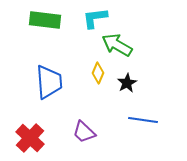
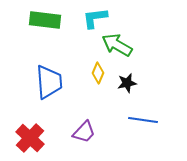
black star: rotated 18 degrees clockwise
purple trapezoid: rotated 90 degrees counterclockwise
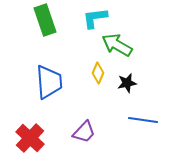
green rectangle: rotated 64 degrees clockwise
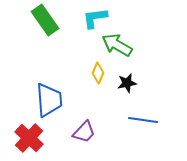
green rectangle: rotated 16 degrees counterclockwise
blue trapezoid: moved 18 px down
red cross: moved 1 px left
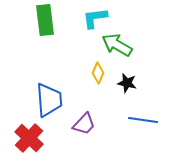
green rectangle: rotated 28 degrees clockwise
black star: rotated 24 degrees clockwise
purple trapezoid: moved 8 px up
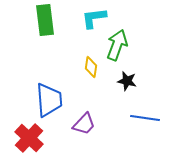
cyan L-shape: moved 1 px left
green arrow: rotated 80 degrees clockwise
yellow diamond: moved 7 px left, 6 px up; rotated 15 degrees counterclockwise
black star: moved 2 px up
blue line: moved 2 px right, 2 px up
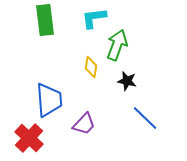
blue line: rotated 36 degrees clockwise
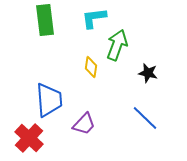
black star: moved 21 px right, 8 px up
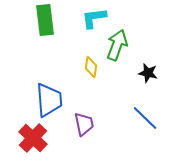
purple trapezoid: rotated 55 degrees counterclockwise
red cross: moved 4 px right
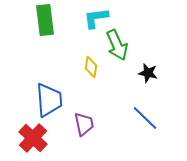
cyan L-shape: moved 2 px right
green arrow: rotated 136 degrees clockwise
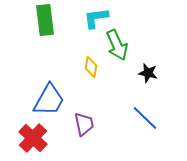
blue trapezoid: rotated 33 degrees clockwise
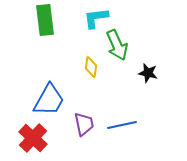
blue line: moved 23 px left, 7 px down; rotated 56 degrees counterclockwise
